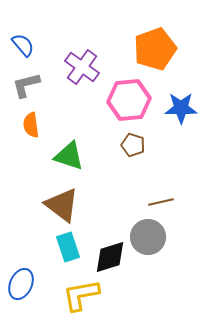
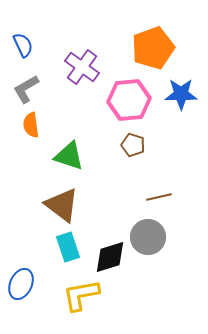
blue semicircle: rotated 15 degrees clockwise
orange pentagon: moved 2 px left, 1 px up
gray L-shape: moved 4 px down; rotated 16 degrees counterclockwise
blue star: moved 14 px up
brown line: moved 2 px left, 5 px up
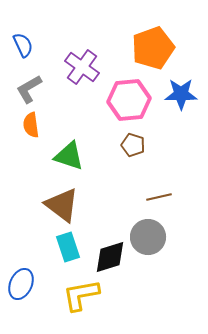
gray L-shape: moved 3 px right
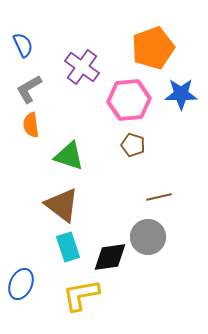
black diamond: rotated 9 degrees clockwise
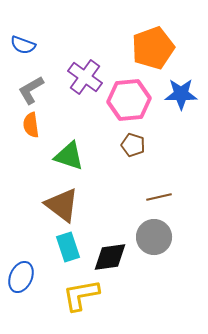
blue semicircle: rotated 135 degrees clockwise
purple cross: moved 3 px right, 10 px down
gray L-shape: moved 2 px right, 1 px down
gray circle: moved 6 px right
blue ellipse: moved 7 px up
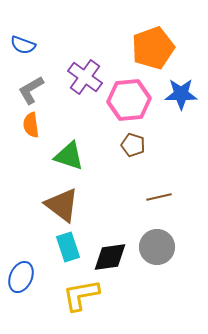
gray circle: moved 3 px right, 10 px down
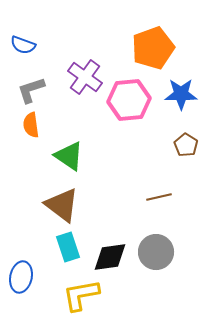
gray L-shape: rotated 12 degrees clockwise
brown pentagon: moved 53 px right; rotated 15 degrees clockwise
green triangle: rotated 16 degrees clockwise
gray circle: moved 1 px left, 5 px down
blue ellipse: rotated 12 degrees counterclockwise
